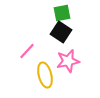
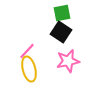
yellow ellipse: moved 16 px left, 6 px up
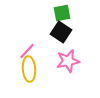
yellow ellipse: rotated 10 degrees clockwise
